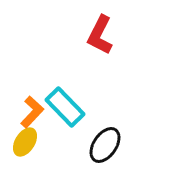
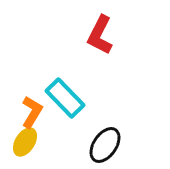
cyan rectangle: moved 9 px up
orange L-shape: rotated 12 degrees counterclockwise
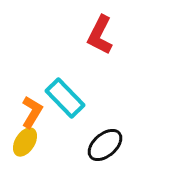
black ellipse: rotated 15 degrees clockwise
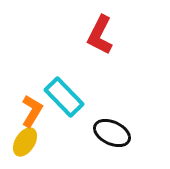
cyan rectangle: moved 1 px left, 1 px up
orange L-shape: moved 1 px up
black ellipse: moved 7 px right, 12 px up; rotated 66 degrees clockwise
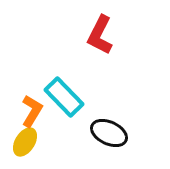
black ellipse: moved 3 px left
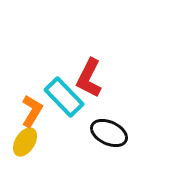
red L-shape: moved 11 px left, 43 px down
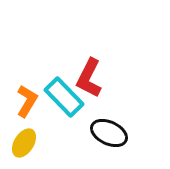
orange L-shape: moved 5 px left, 10 px up
yellow ellipse: moved 1 px left, 1 px down
